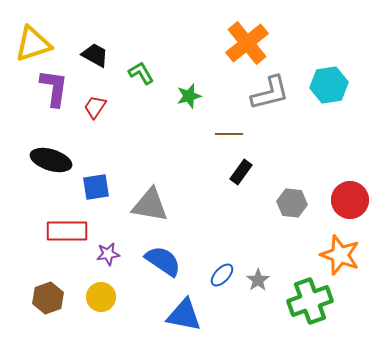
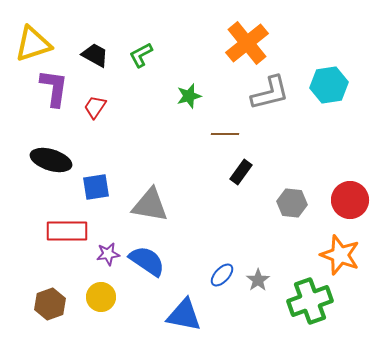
green L-shape: moved 18 px up; rotated 88 degrees counterclockwise
brown line: moved 4 px left
blue semicircle: moved 16 px left
brown hexagon: moved 2 px right, 6 px down
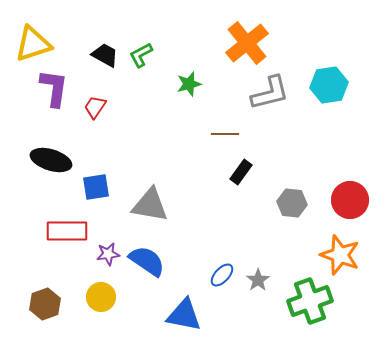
black trapezoid: moved 10 px right
green star: moved 12 px up
brown hexagon: moved 5 px left
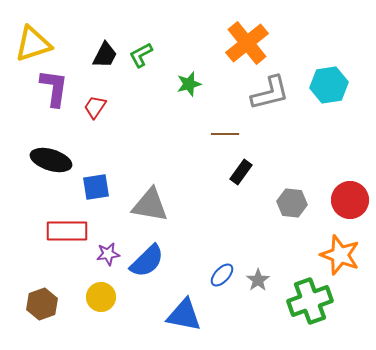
black trapezoid: rotated 88 degrees clockwise
blue semicircle: rotated 102 degrees clockwise
brown hexagon: moved 3 px left
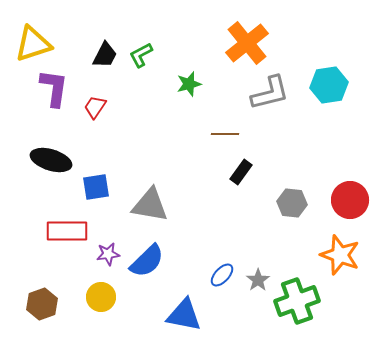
green cross: moved 13 px left
